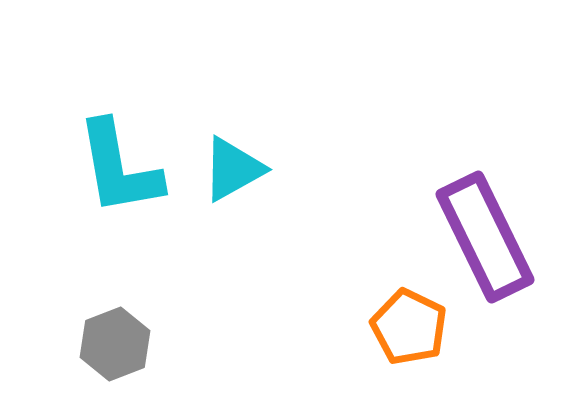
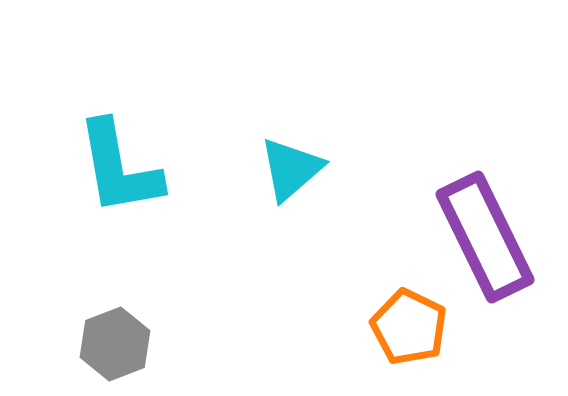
cyan triangle: moved 58 px right; rotated 12 degrees counterclockwise
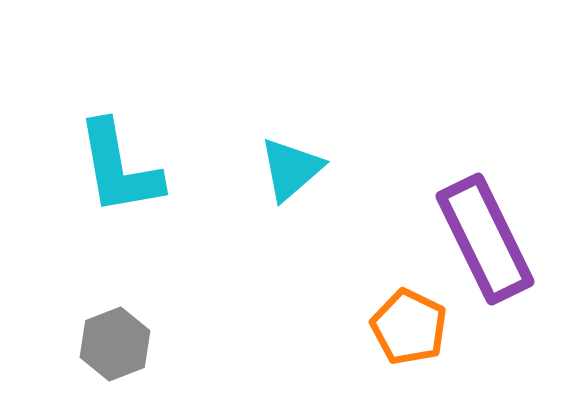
purple rectangle: moved 2 px down
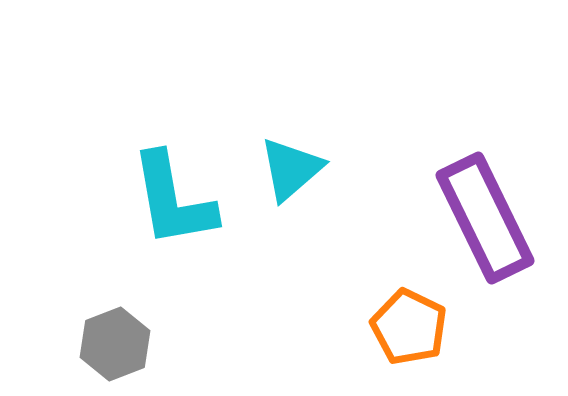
cyan L-shape: moved 54 px right, 32 px down
purple rectangle: moved 21 px up
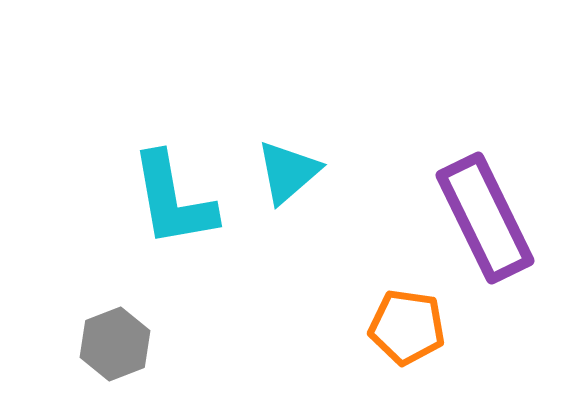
cyan triangle: moved 3 px left, 3 px down
orange pentagon: moved 2 px left; rotated 18 degrees counterclockwise
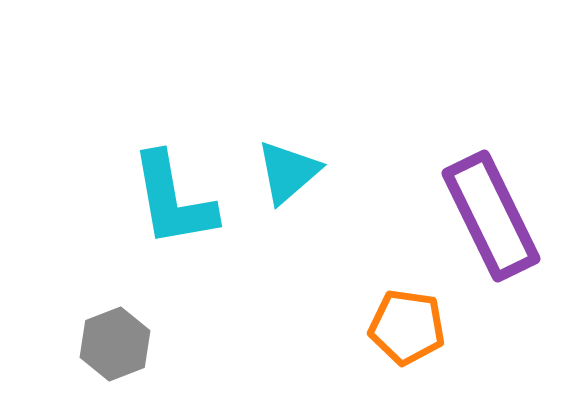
purple rectangle: moved 6 px right, 2 px up
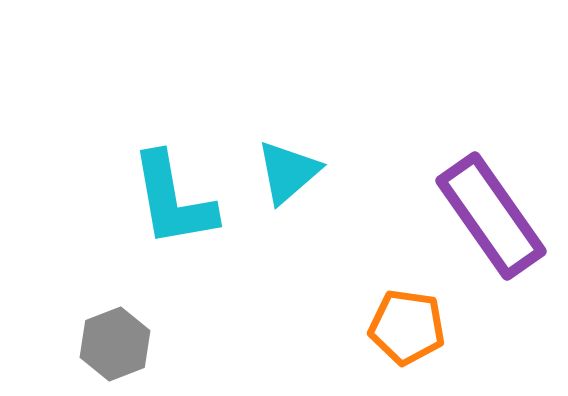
purple rectangle: rotated 9 degrees counterclockwise
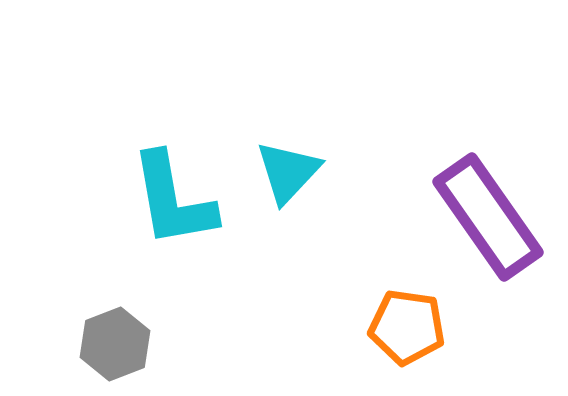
cyan triangle: rotated 6 degrees counterclockwise
purple rectangle: moved 3 px left, 1 px down
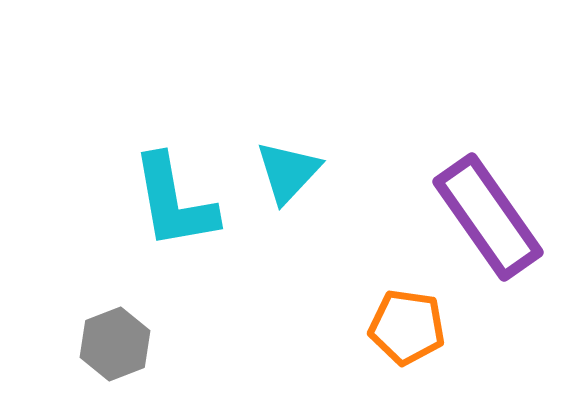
cyan L-shape: moved 1 px right, 2 px down
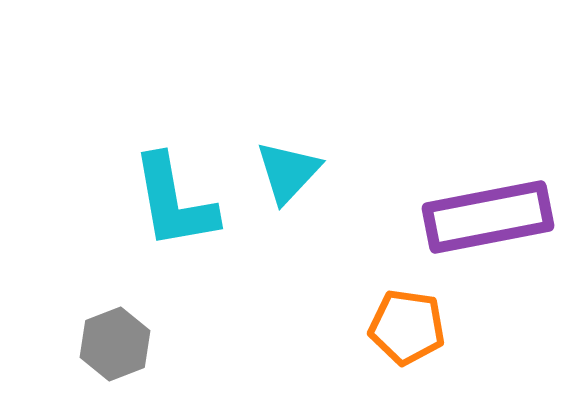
purple rectangle: rotated 66 degrees counterclockwise
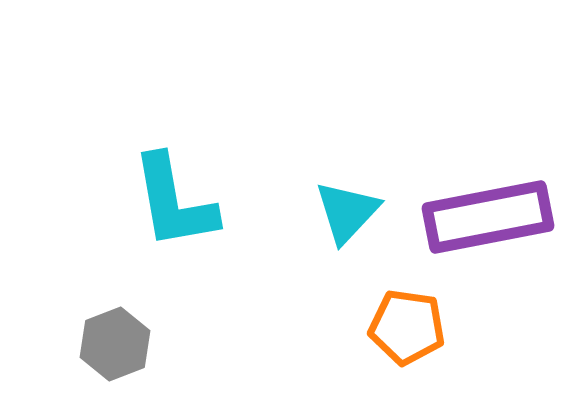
cyan triangle: moved 59 px right, 40 px down
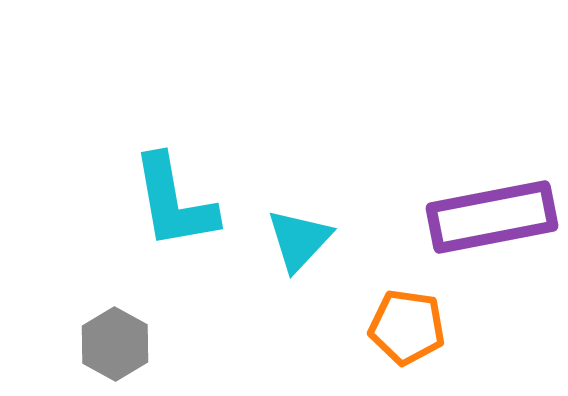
cyan triangle: moved 48 px left, 28 px down
purple rectangle: moved 4 px right
gray hexagon: rotated 10 degrees counterclockwise
